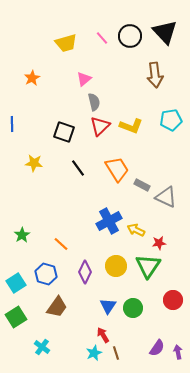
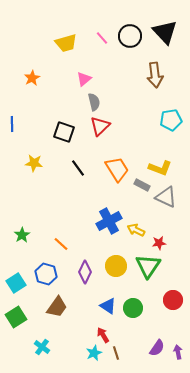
yellow L-shape: moved 29 px right, 42 px down
blue triangle: rotated 30 degrees counterclockwise
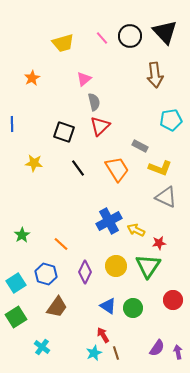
yellow trapezoid: moved 3 px left
gray rectangle: moved 2 px left, 39 px up
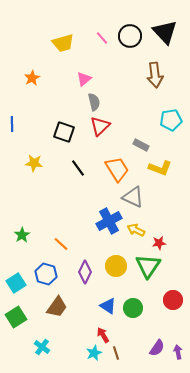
gray rectangle: moved 1 px right, 1 px up
gray triangle: moved 33 px left
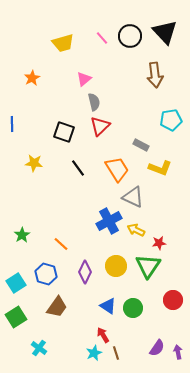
cyan cross: moved 3 px left, 1 px down
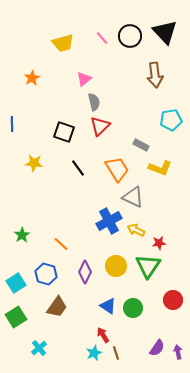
cyan cross: rotated 14 degrees clockwise
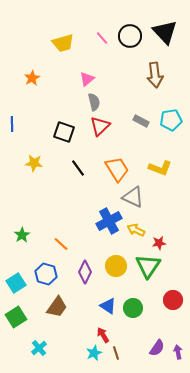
pink triangle: moved 3 px right
gray rectangle: moved 24 px up
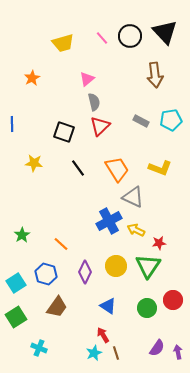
green circle: moved 14 px right
cyan cross: rotated 28 degrees counterclockwise
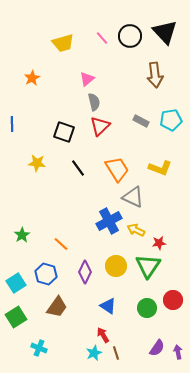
yellow star: moved 3 px right
